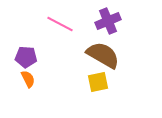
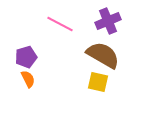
purple pentagon: rotated 20 degrees counterclockwise
yellow square: rotated 25 degrees clockwise
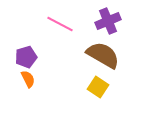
yellow square: moved 5 px down; rotated 20 degrees clockwise
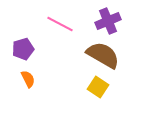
purple pentagon: moved 3 px left, 8 px up
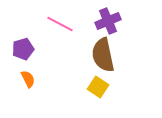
brown semicircle: rotated 132 degrees counterclockwise
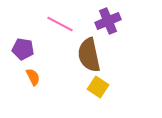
purple pentagon: rotated 25 degrees clockwise
brown semicircle: moved 14 px left
orange semicircle: moved 5 px right, 2 px up
